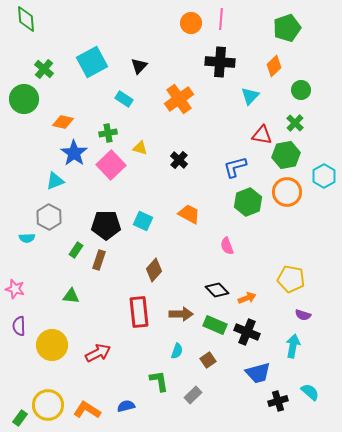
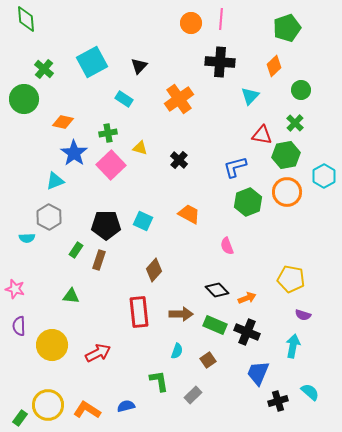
blue trapezoid at (258, 373): rotated 128 degrees clockwise
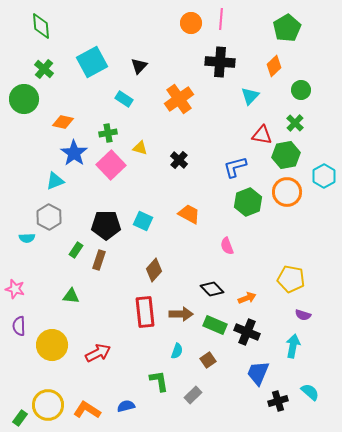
green diamond at (26, 19): moved 15 px right, 7 px down
green pentagon at (287, 28): rotated 12 degrees counterclockwise
black diamond at (217, 290): moved 5 px left, 1 px up
red rectangle at (139, 312): moved 6 px right
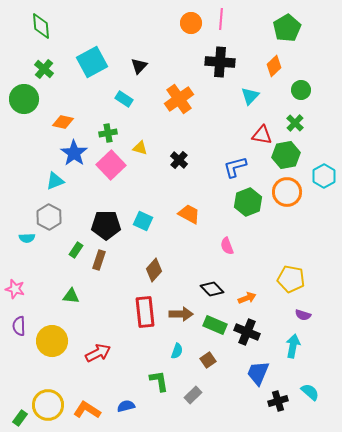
yellow circle at (52, 345): moved 4 px up
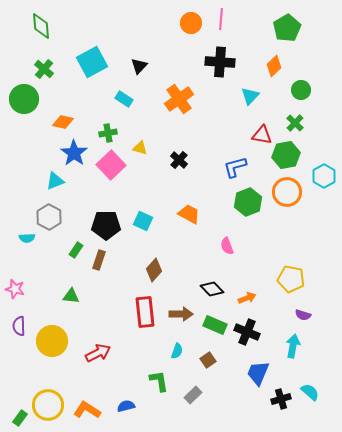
black cross at (278, 401): moved 3 px right, 2 px up
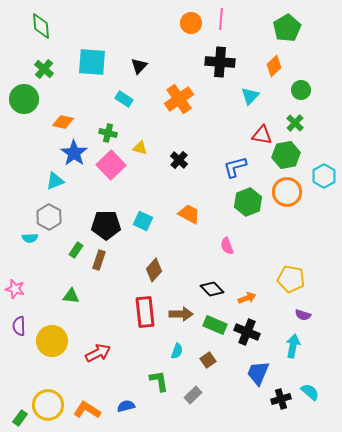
cyan square at (92, 62): rotated 32 degrees clockwise
green cross at (108, 133): rotated 24 degrees clockwise
cyan semicircle at (27, 238): moved 3 px right
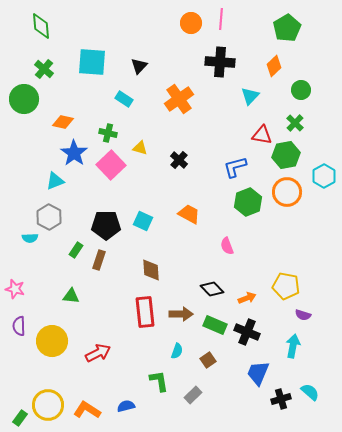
brown diamond at (154, 270): moved 3 px left; rotated 45 degrees counterclockwise
yellow pentagon at (291, 279): moved 5 px left, 7 px down
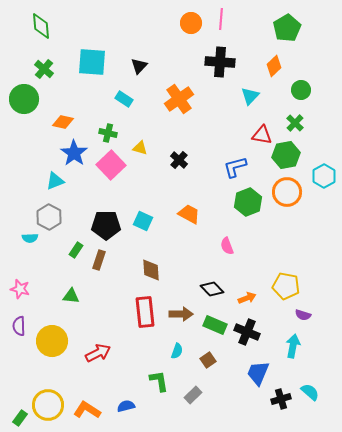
pink star at (15, 289): moved 5 px right
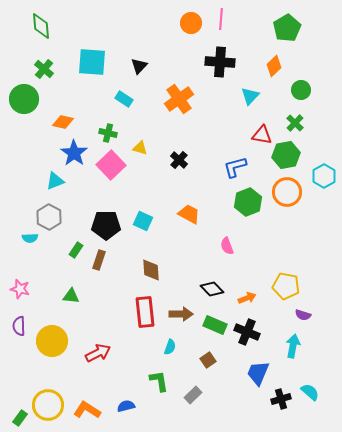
cyan semicircle at (177, 351): moved 7 px left, 4 px up
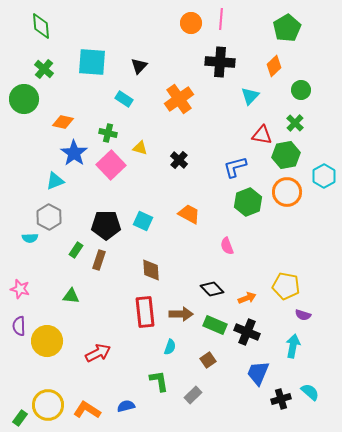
yellow circle at (52, 341): moved 5 px left
